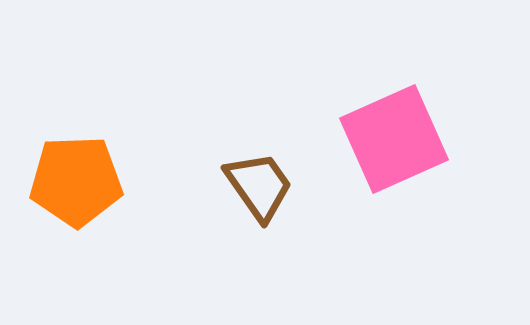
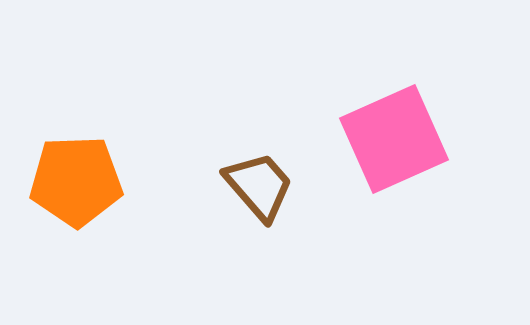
brown trapezoid: rotated 6 degrees counterclockwise
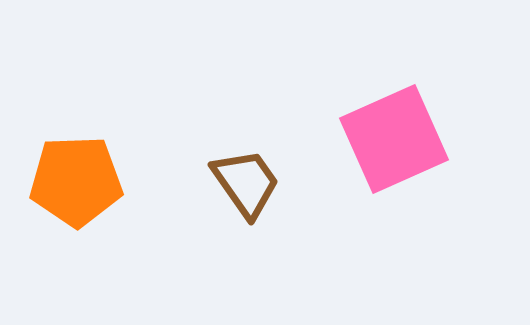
brown trapezoid: moved 13 px left, 3 px up; rotated 6 degrees clockwise
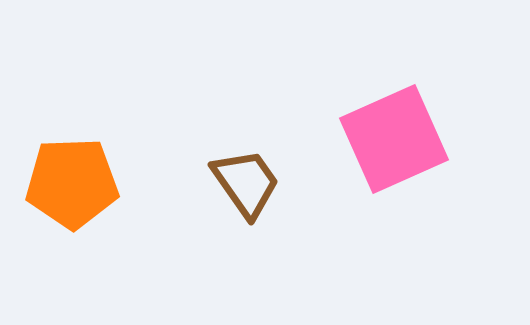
orange pentagon: moved 4 px left, 2 px down
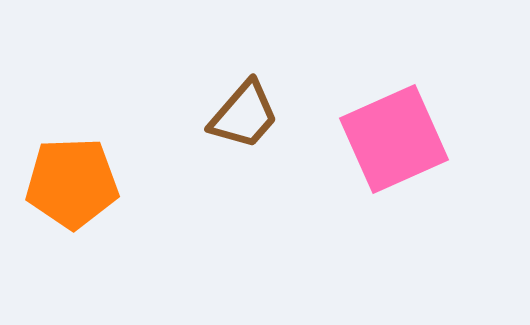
brown trapezoid: moved 2 px left, 68 px up; rotated 76 degrees clockwise
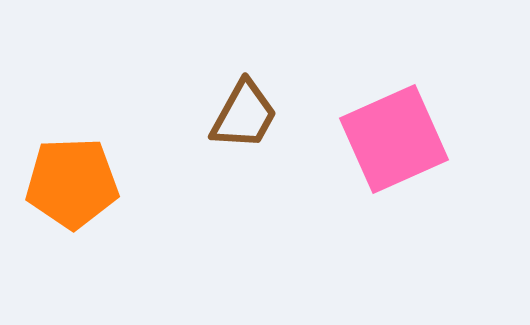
brown trapezoid: rotated 12 degrees counterclockwise
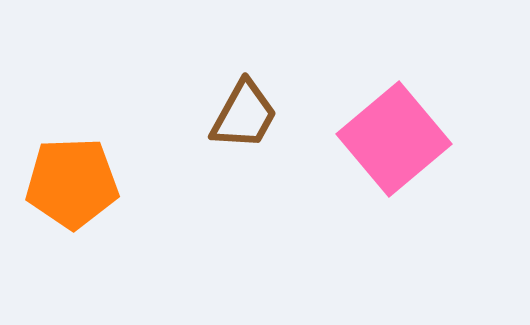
pink square: rotated 16 degrees counterclockwise
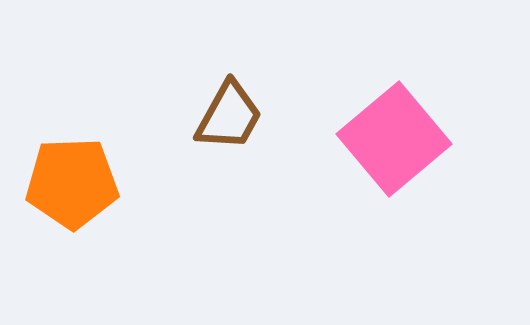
brown trapezoid: moved 15 px left, 1 px down
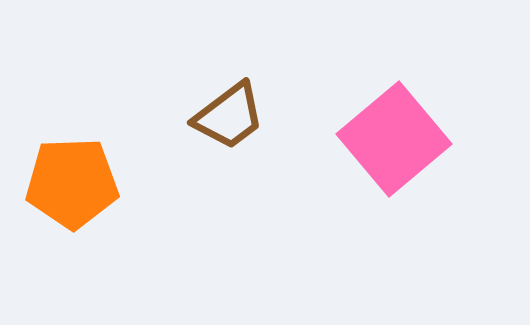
brown trapezoid: rotated 24 degrees clockwise
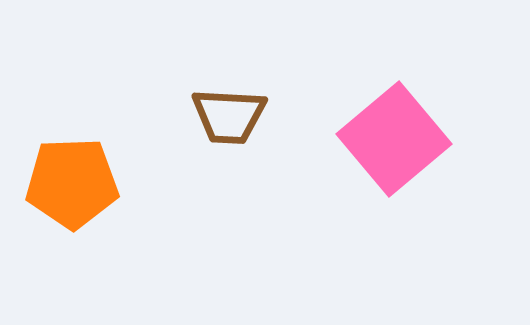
brown trapezoid: rotated 40 degrees clockwise
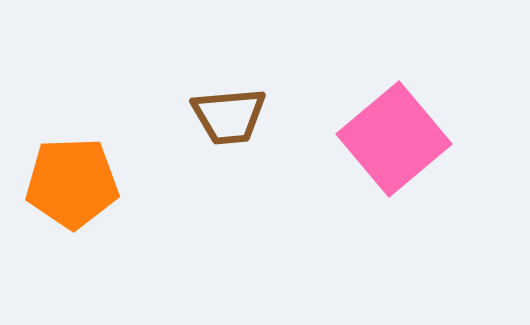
brown trapezoid: rotated 8 degrees counterclockwise
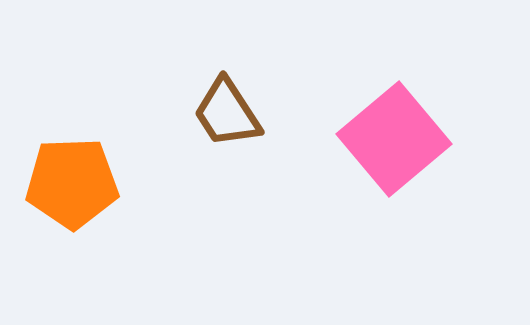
brown trapezoid: moved 2 px left, 3 px up; rotated 62 degrees clockwise
